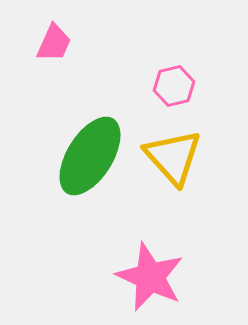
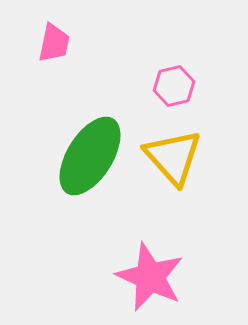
pink trapezoid: rotated 12 degrees counterclockwise
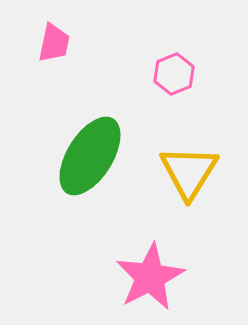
pink hexagon: moved 12 px up; rotated 9 degrees counterclockwise
yellow triangle: moved 16 px right, 15 px down; rotated 14 degrees clockwise
pink star: rotated 20 degrees clockwise
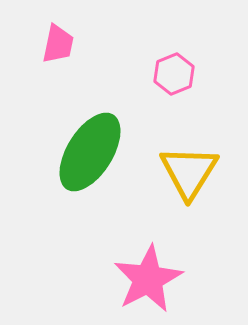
pink trapezoid: moved 4 px right, 1 px down
green ellipse: moved 4 px up
pink star: moved 2 px left, 2 px down
